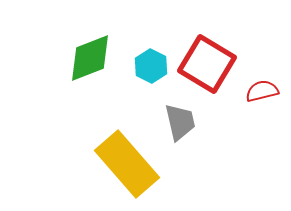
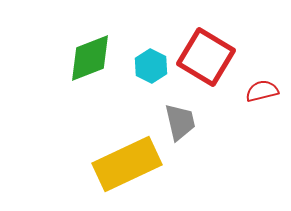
red square: moved 1 px left, 7 px up
yellow rectangle: rotated 74 degrees counterclockwise
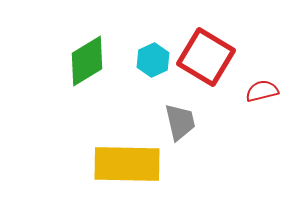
green diamond: moved 3 px left, 3 px down; rotated 10 degrees counterclockwise
cyan hexagon: moved 2 px right, 6 px up; rotated 8 degrees clockwise
yellow rectangle: rotated 26 degrees clockwise
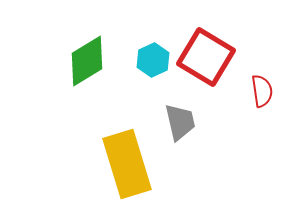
red semicircle: rotated 96 degrees clockwise
yellow rectangle: rotated 72 degrees clockwise
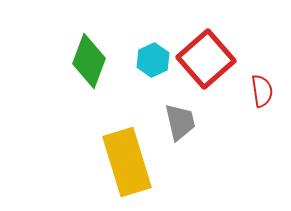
red square: moved 2 px down; rotated 18 degrees clockwise
green diamond: moved 2 px right; rotated 38 degrees counterclockwise
yellow rectangle: moved 2 px up
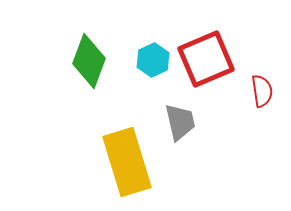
red square: rotated 18 degrees clockwise
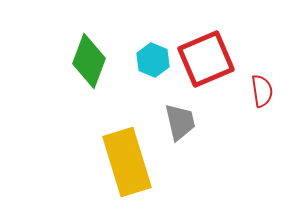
cyan hexagon: rotated 12 degrees counterclockwise
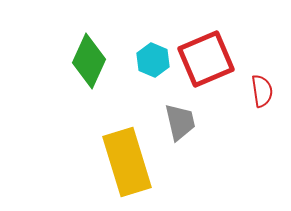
green diamond: rotated 4 degrees clockwise
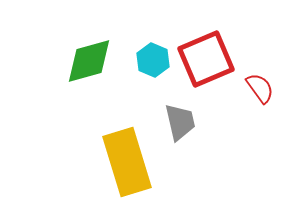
green diamond: rotated 50 degrees clockwise
red semicircle: moved 2 px left, 3 px up; rotated 28 degrees counterclockwise
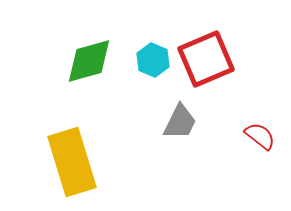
red semicircle: moved 48 px down; rotated 16 degrees counterclockwise
gray trapezoid: rotated 39 degrees clockwise
yellow rectangle: moved 55 px left
